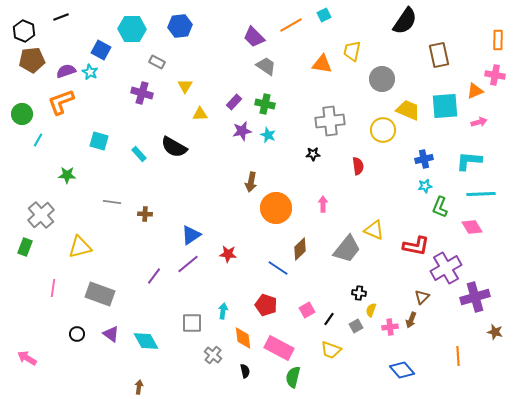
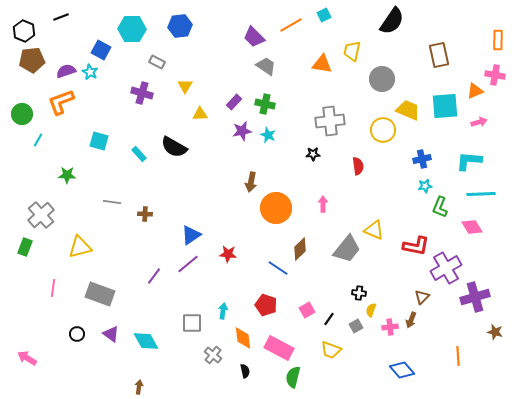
black semicircle at (405, 21): moved 13 px left
blue cross at (424, 159): moved 2 px left
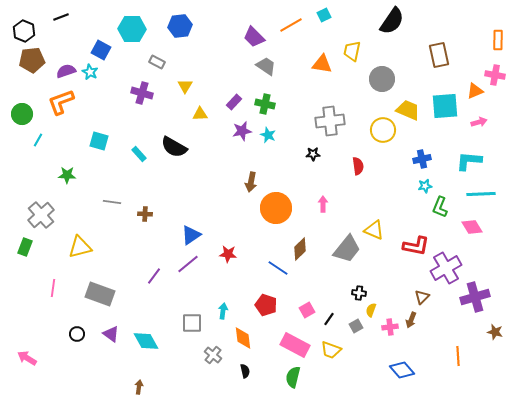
pink rectangle at (279, 348): moved 16 px right, 3 px up
